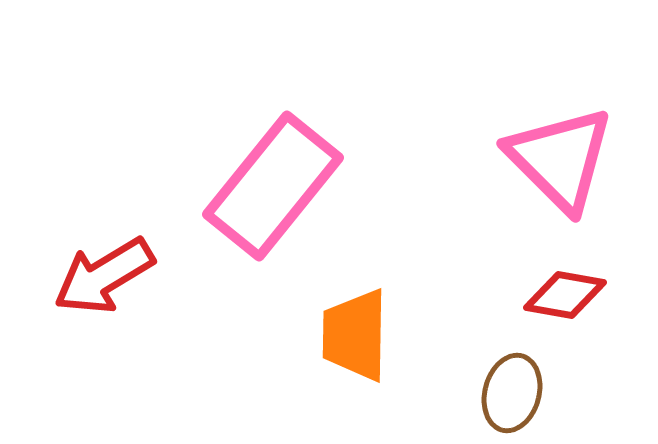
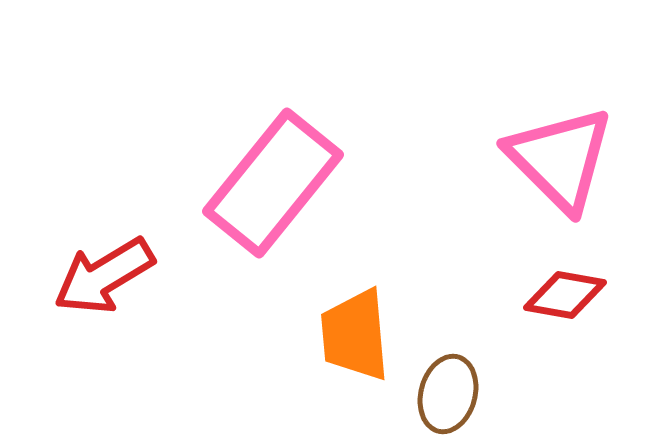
pink rectangle: moved 3 px up
orange trapezoid: rotated 6 degrees counterclockwise
brown ellipse: moved 64 px left, 1 px down
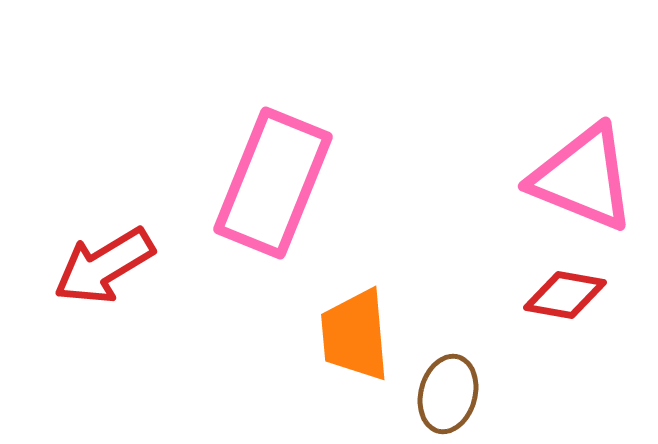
pink triangle: moved 23 px right, 19 px down; rotated 23 degrees counterclockwise
pink rectangle: rotated 17 degrees counterclockwise
red arrow: moved 10 px up
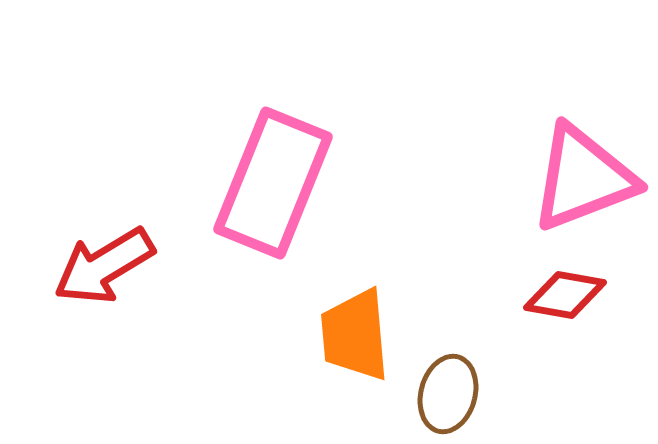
pink triangle: rotated 43 degrees counterclockwise
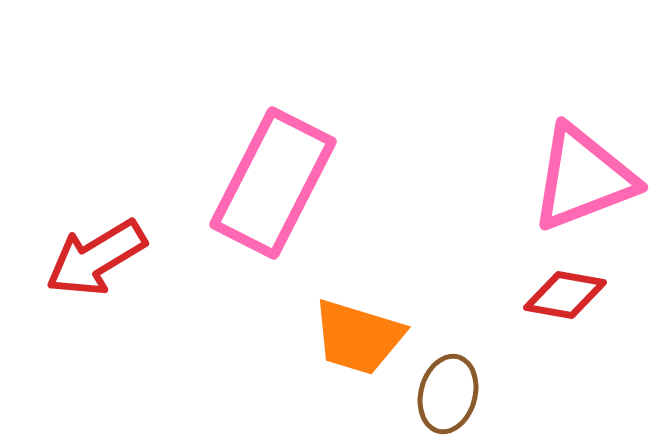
pink rectangle: rotated 5 degrees clockwise
red arrow: moved 8 px left, 8 px up
orange trapezoid: moved 3 px right, 2 px down; rotated 68 degrees counterclockwise
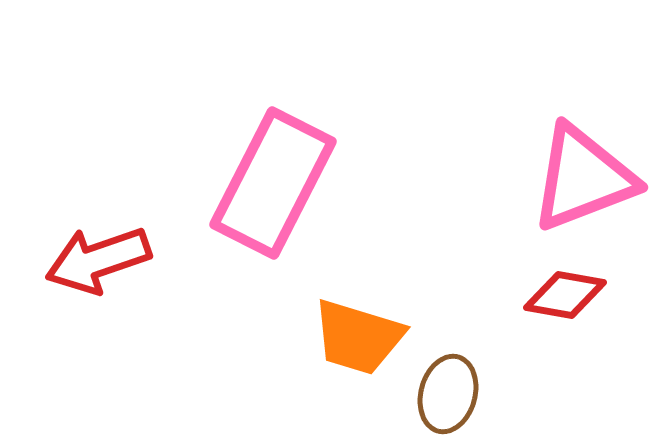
red arrow: moved 2 px right, 2 px down; rotated 12 degrees clockwise
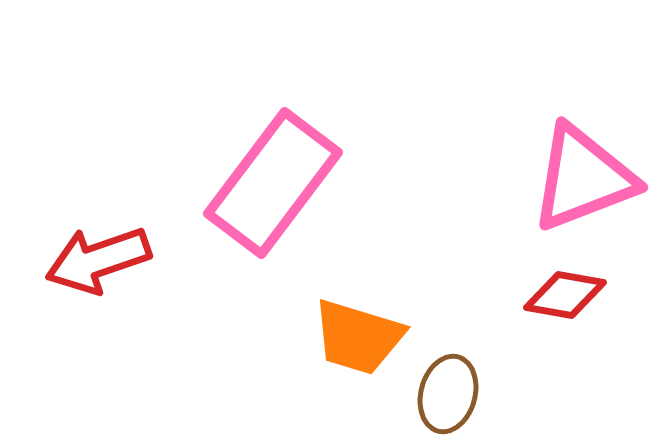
pink rectangle: rotated 10 degrees clockwise
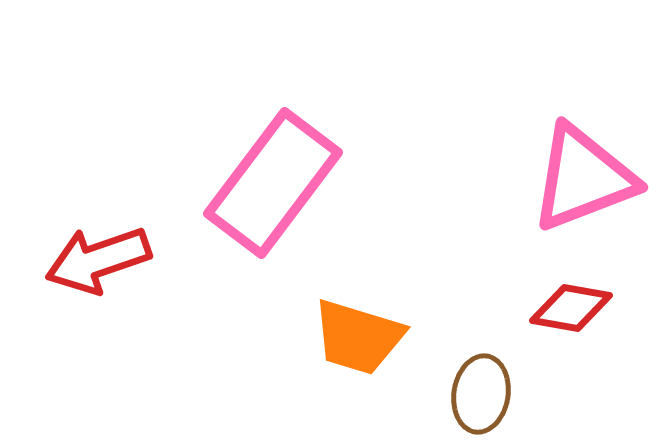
red diamond: moved 6 px right, 13 px down
brown ellipse: moved 33 px right; rotated 6 degrees counterclockwise
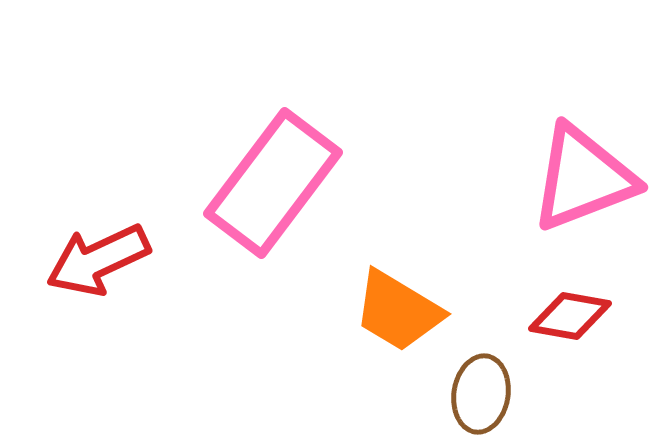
red arrow: rotated 6 degrees counterclockwise
red diamond: moved 1 px left, 8 px down
orange trapezoid: moved 40 px right, 26 px up; rotated 14 degrees clockwise
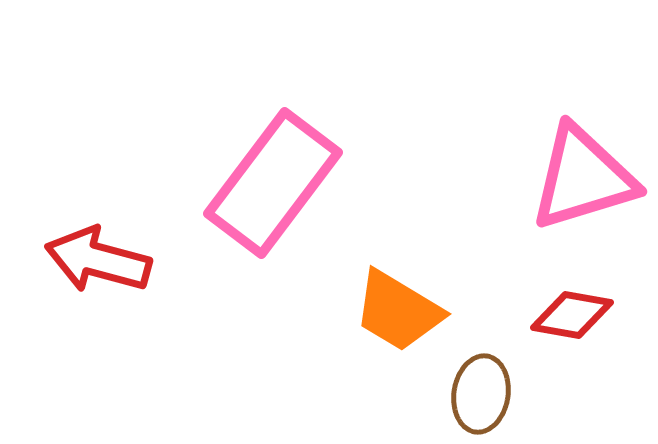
pink triangle: rotated 4 degrees clockwise
red arrow: rotated 40 degrees clockwise
red diamond: moved 2 px right, 1 px up
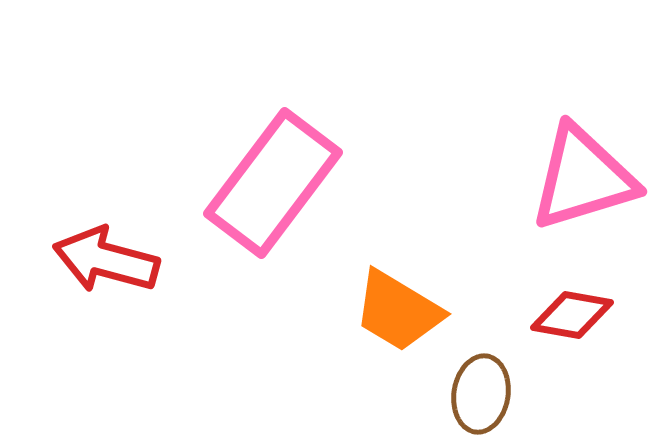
red arrow: moved 8 px right
